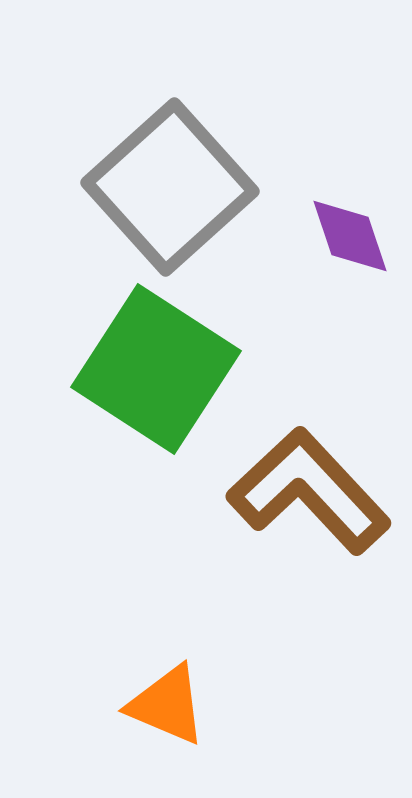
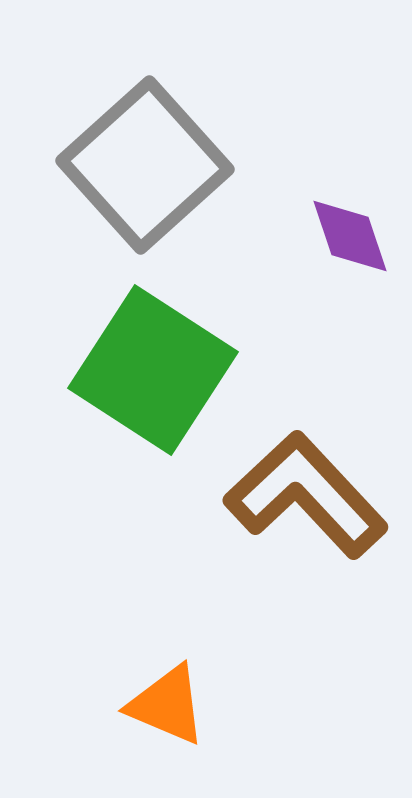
gray square: moved 25 px left, 22 px up
green square: moved 3 px left, 1 px down
brown L-shape: moved 3 px left, 4 px down
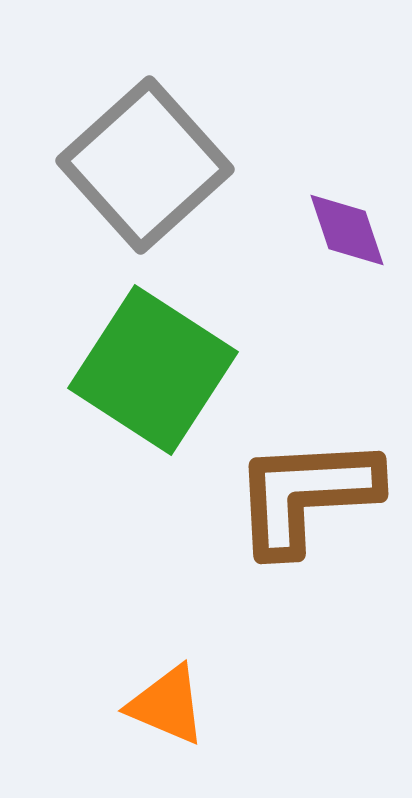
purple diamond: moved 3 px left, 6 px up
brown L-shape: rotated 50 degrees counterclockwise
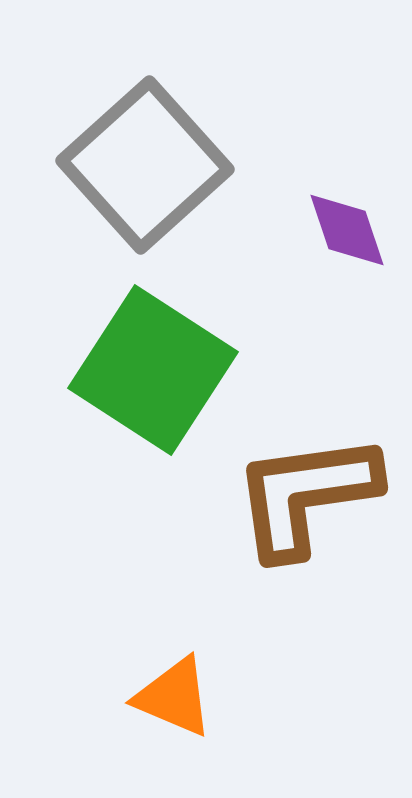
brown L-shape: rotated 5 degrees counterclockwise
orange triangle: moved 7 px right, 8 px up
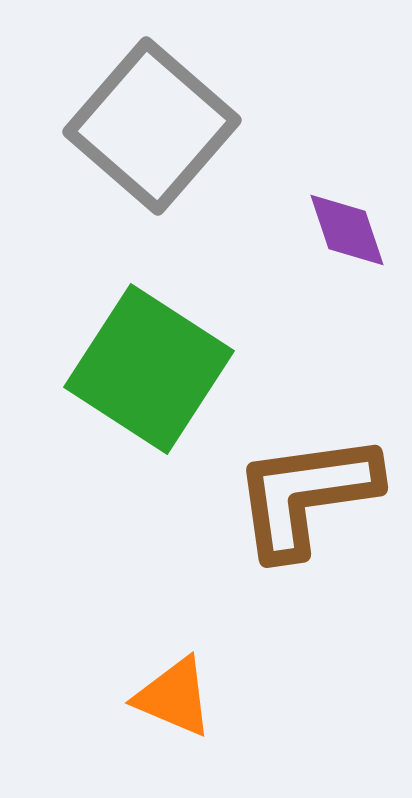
gray square: moved 7 px right, 39 px up; rotated 7 degrees counterclockwise
green square: moved 4 px left, 1 px up
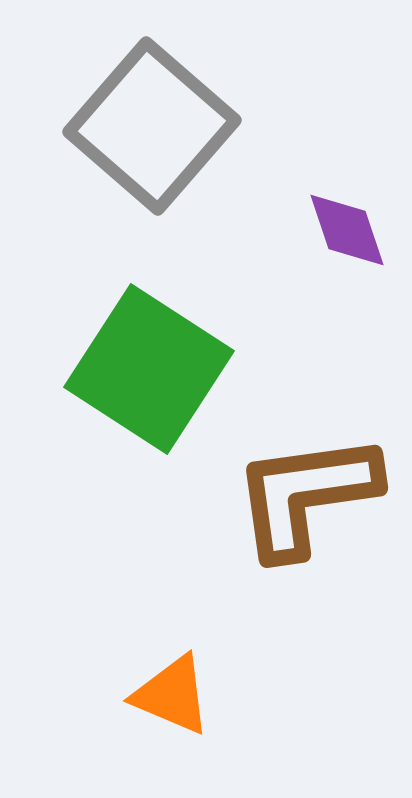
orange triangle: moved 2 px left, 2 px up
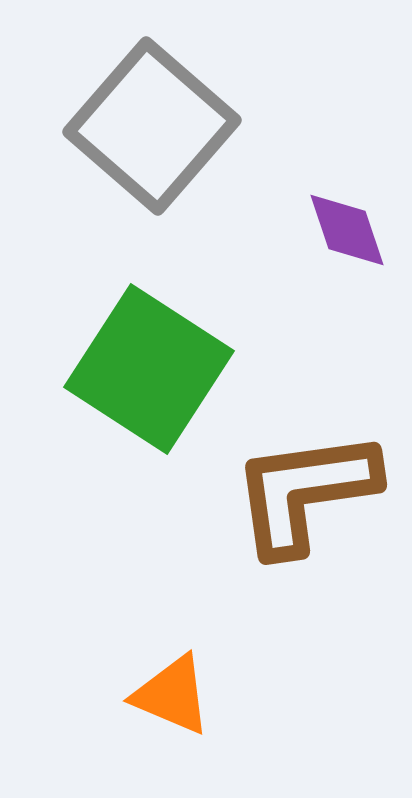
brown L-shape: moved 1 px left, 3 px up
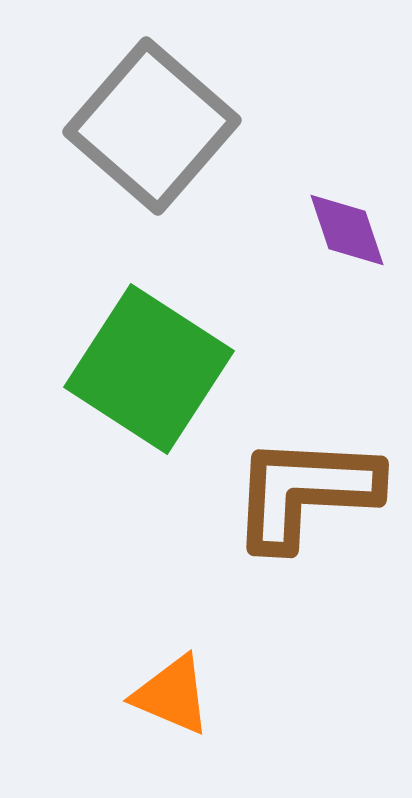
brown L-shape: rotated 11 degrees clockwise
